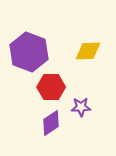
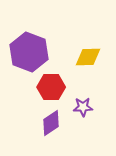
yellow diamond: moved 6 px down
purple star: moved 2 px right
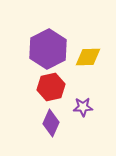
purple hexagon: moved 19 px right, 3 px up; rotated 12 degrees clockwise
red hexagon: rotated 12 degrees counterclockwise
purple diamond: rotated 32 degrees counterclockwise
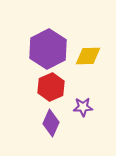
yellow diamond: moved 1 px up
red hexagon: rotated 12 degrees counterclockwise
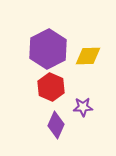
red hexagon: rotated 12 degrees counterclockwise
purple diamond: moved 5 px right, 2 px down
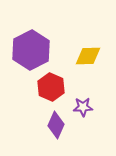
purple hexagon: moved 17 px left, 1 px down
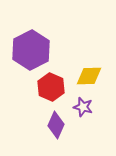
yellow diamond: moved 1 px right, 20 px down
purple star: rotated 18 degrees clockwise
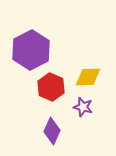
yellow diamond: moved 1 px left, 1 px down
purple diamond: moved 4 px left, 6 px down
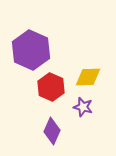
purple hexagon: rotated 9 degrees counterclockwise
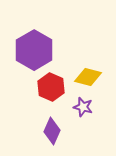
purple hexagon: moved 3 px right; rotated 6 degrees clockwise
yellow diamond: rotated 16 degrees clockwise
